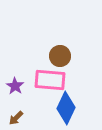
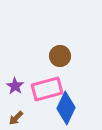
pink rectangle: moved 3 px left, 9 px down; rotated 20 degrees counterclockwise
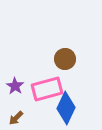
brown circle: moved 5 px right, 3 px down
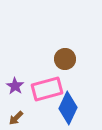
blue diamond: moved 2 px right
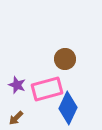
purple star: moved 2 px right, 1 px up; rotated 12 degrees counterclockwise
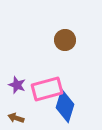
brown circle: moved 19 px up
blue diamond: moved 3 px left, 2 px up; rotated 8 degrees counterclockwise
brown arrow: rotated 63 degrees clockwise
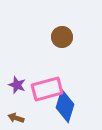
brown circle: moved 3 px left, 3 px up
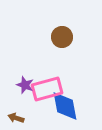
purple star: moved 8 px right
blue diamond: rotated 28 degrees counterclockwise
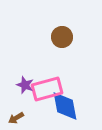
brown arrow: rotated 49 degrees counterclockwise
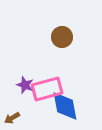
brown arrow: moved 4 px left
